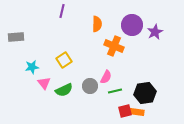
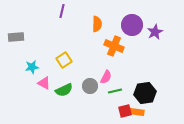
pink triangle: rotated 24 degrees counterclockwise
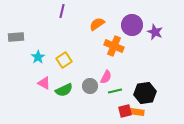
orange semicircle: rotated 126 degrees counterclockwise
purple star: rotated 21 degrees counterclockwise
cyan star: moved 6 px right, 10 px up; rotated 24 degrees counterclockwise
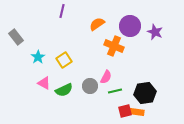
purple circle: moved 2 px left, 1 px down
gray rectangle: rotated 56 degrees clockwise
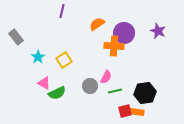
purple circle: moved 6 px left, 7 px down
purple star: moved 3 px right, 1 px up
orange cross: rotated 18 degrees counterclockwise
green semicircle: moved 7 px left, 3 px down
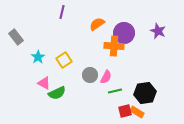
purple line: moved 1 px down
gray circle: moved 11 px up
orange rectangle: rotated 24 degrees clockwise
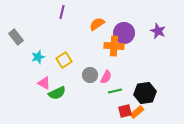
cyan star: rotated 16 degrees clockwise
orange rectangle: rotated 72 degrees counterclockwise
